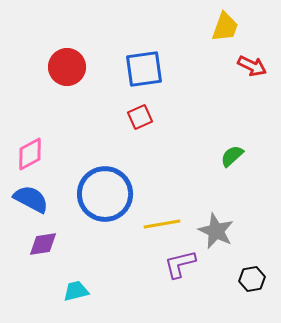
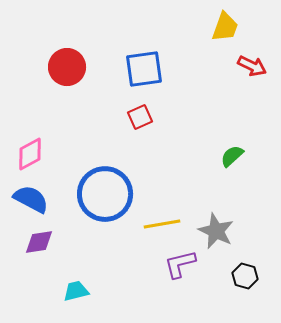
purple diamond: moved 4 px left, 2 px up
black hexagon: moved 7 px left, 3 px up; rotated 25 degrees clockwise
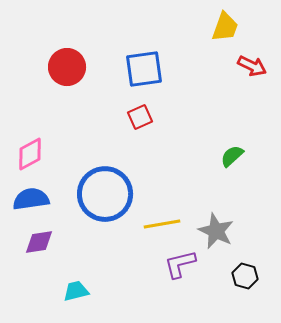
blue semicircle: rotated 36 degrees counterclockwise
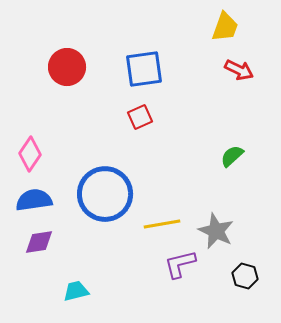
red arrow: moved 13 px left, 4 px down
pink diamond: rotated 28 degrees counterclockwise
blue semicircle: moved 3 px right, 1 px down
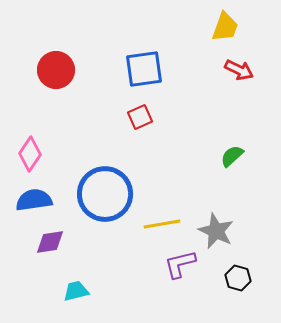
red circle: moved 11 px left, 3 px down
purple diamond: moved 11 px right
black hexagon: moved 7 px left, 2 px down
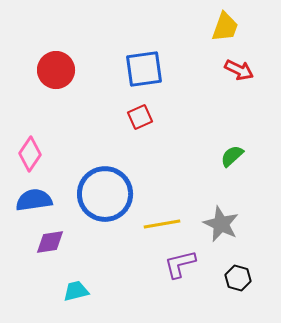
gray star: moved 5 px right, 7 px up
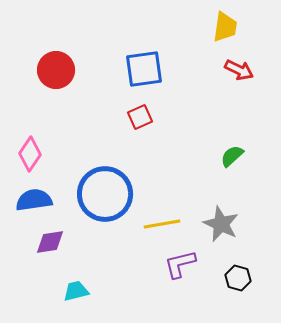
yellow trapezoid: rotated 12 degrees counterclockwise
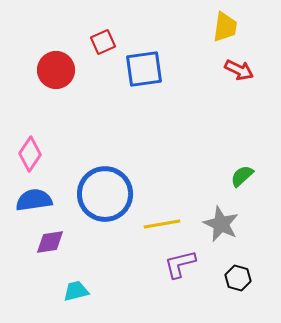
red square: moved 37 px left, 75 px up
green semicircle: moved 10 px right, 20 px down
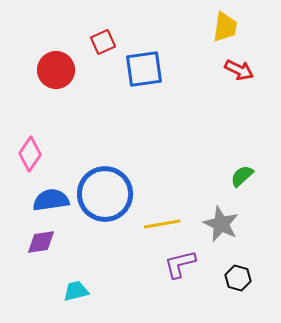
blue semicircle: moved 17 px right
purple diamond: moved 9 px left
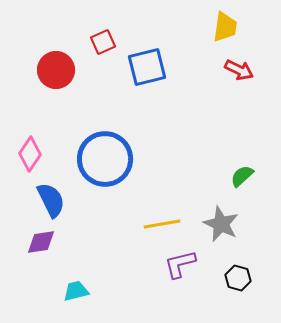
blue square: moved 3 px right, 2 px up; rotated 6 degrees counterclockwise
blue circle: moved 35 px up
blue semicircle: rotated 72 degrees clockwise
